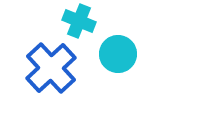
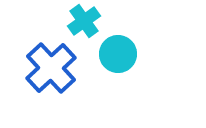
cyan cross: moved 5 px right; rotated 32 degrees clockwise
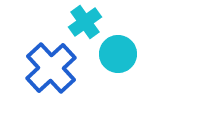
cyan cross: moved 1 px right, 1 px down
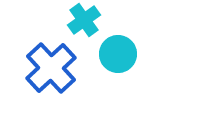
cyan cross: moved 1 px left, 2 px up
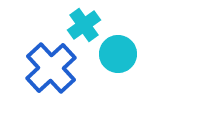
cyan cross: moved 5 px down
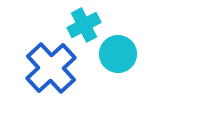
cyan cross: rotated 8 degrees clockwise
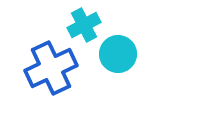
blue cross: rotated 18 degrees clockwise
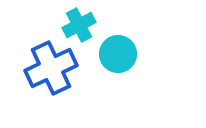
cyan cross: moved 5 px left
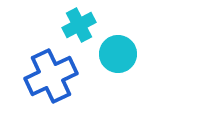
blue cross: moved 8 px down
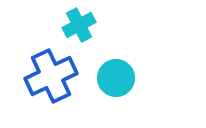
cyan circle: moved 2 px left, 24 px down
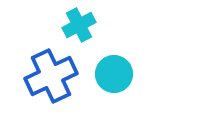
cyan circle: moved 2 px left, 4 px up
